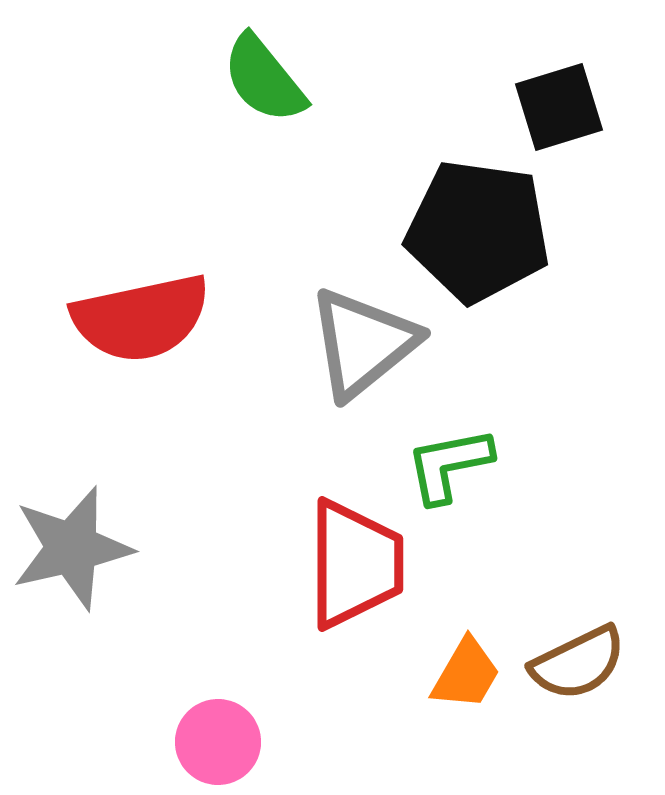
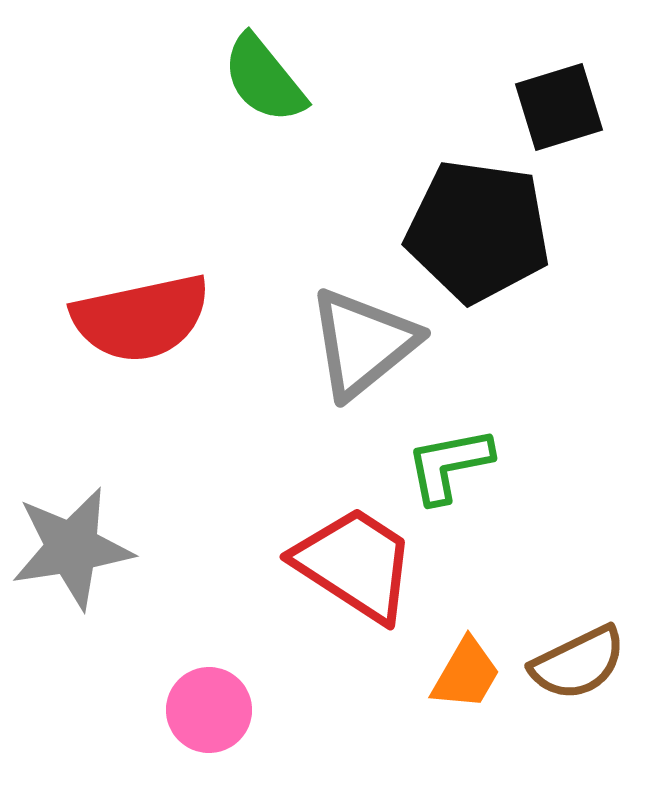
gray star: rotated 4 degrees clockwise
red trapezoid: rotated 57 degrees counterclockwise
pink circle: moved 9 px left, 32 px up
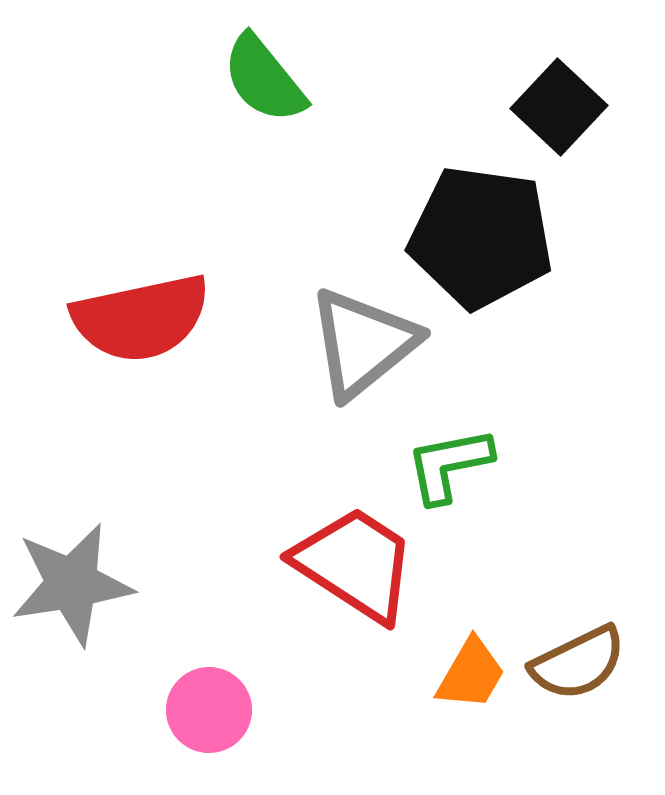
black square: rotated 30 degrees counterclockwise
black pentagon: moved 3 px right, 6 px down
gray star: moved 36 px down
orange trapezoid: moved 5 px right
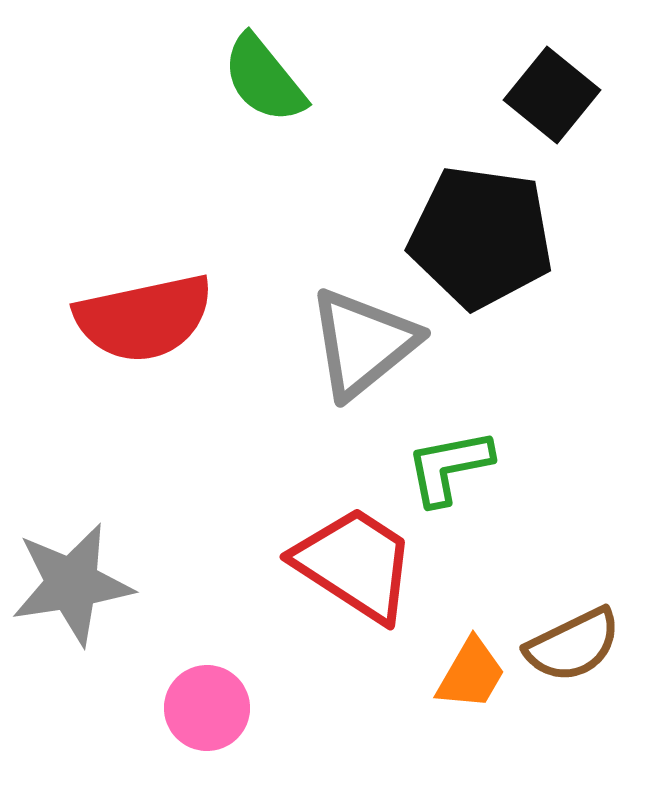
black square: moved 7 px left, 12 px up; rotated 4 degrees counterclockwise
red semicircle: moved 3 px right
green L-shape: moved 2 px down
brown semicircle: moved 5 px left, 18 px up
pink circle: moved 2 px left, 2 px up
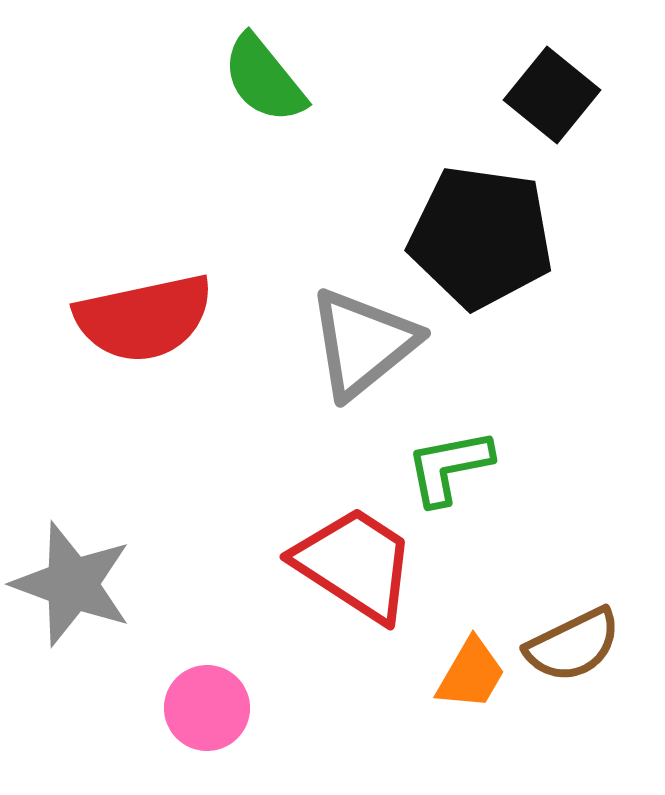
gray star: rotated 29 degrees clockwise
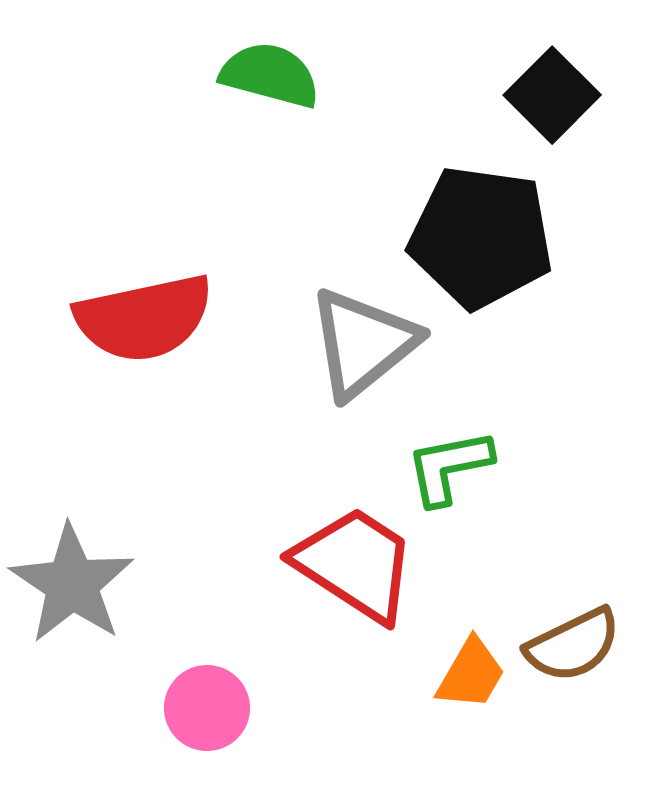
green semicircle: moved 6 px right, 4 px up; rotated 144 degrees clockwise
black square: rotated 6 degrees clockwise
gray star: rotated 14 degrees clockwise
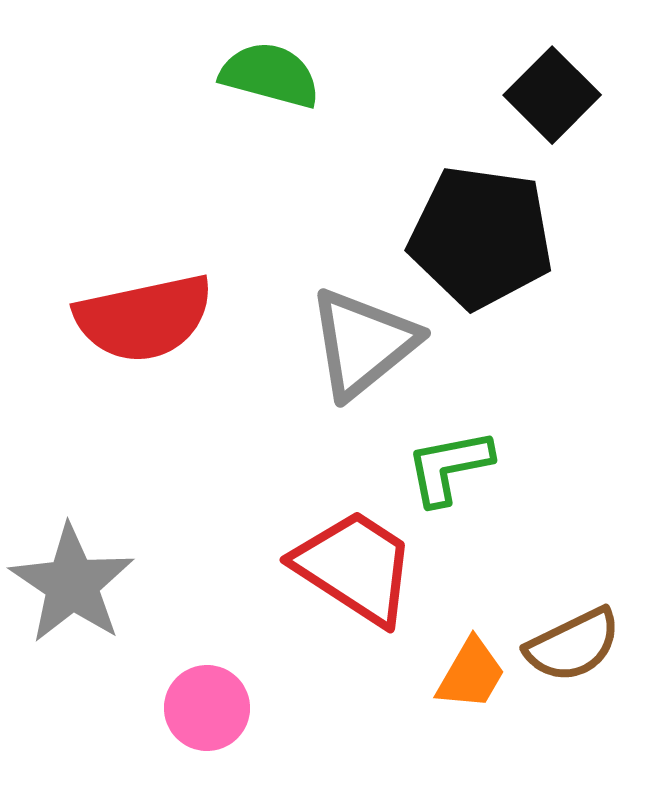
red trapezoid: moved 3 px down
